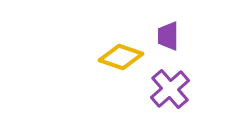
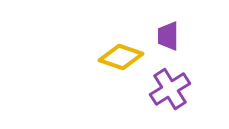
purple cross: rotated 9 degrees clockwise
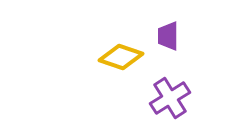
purple cross: moved 9 px down
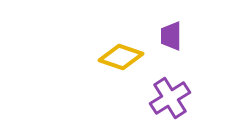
purple trapezoid: moved 3 px right
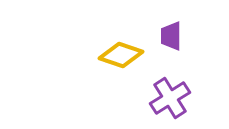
yellow diamond: moved 2 px up
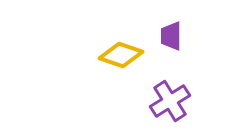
purple cross: moved 3 px down
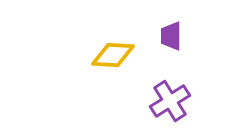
yellow diamond: moved 8 px left; rotated 15 degrees counterclockwise
